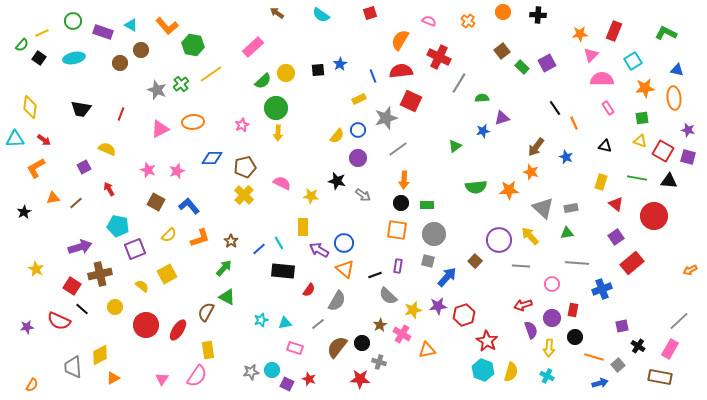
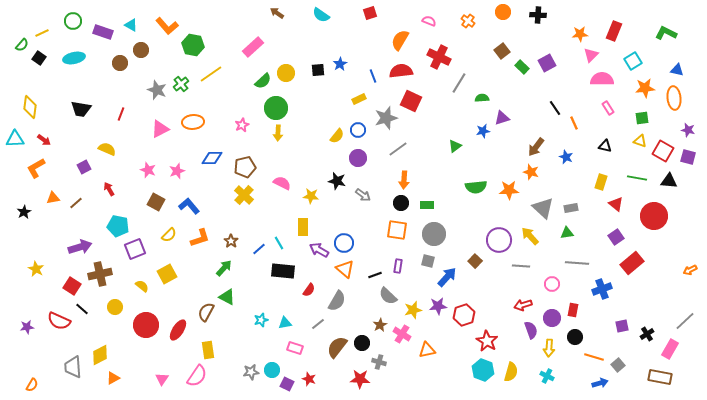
gray line at (679, 321): moved 6 px right
black cross at (638, 346): moved 9 px right, 12 px up; rotated 24 degrees clockwise
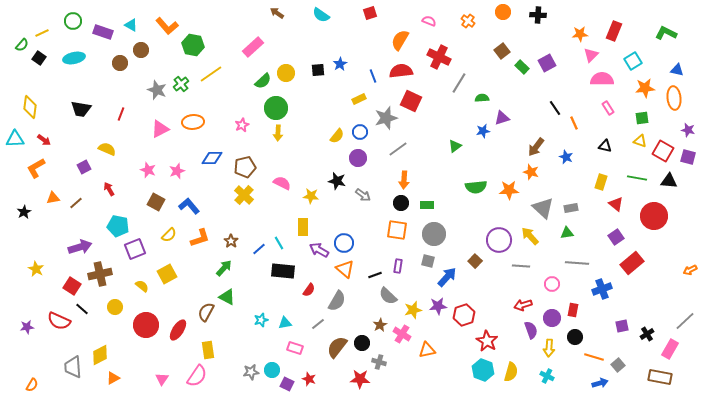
blue circle at (358, 130): moved 2 px right, 2 px down
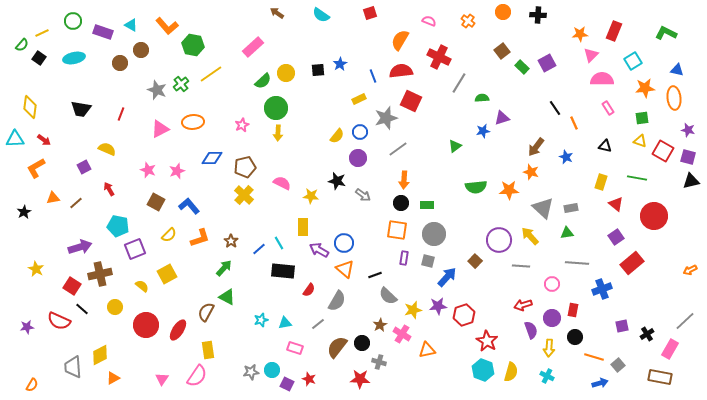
black triangle at (669, 181): moved 22 px right; rotated 18 degrees counterclockwise
purple rectangle at (398, 266): moved 6 px right, 8 px up
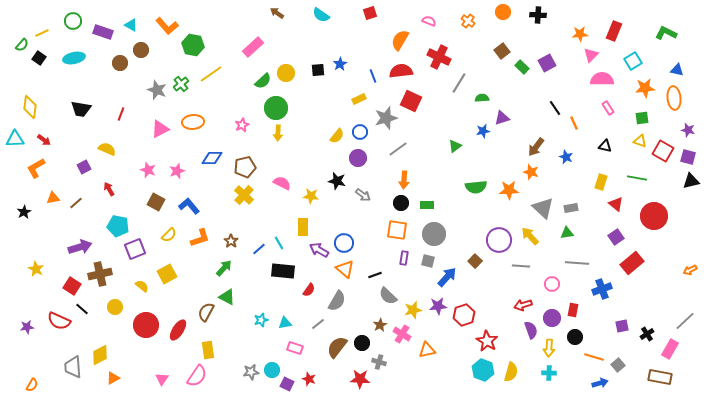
cyan cross at (547, 376): moved 2 px right, 3 px up; rotated 24 degrees counterclockwise
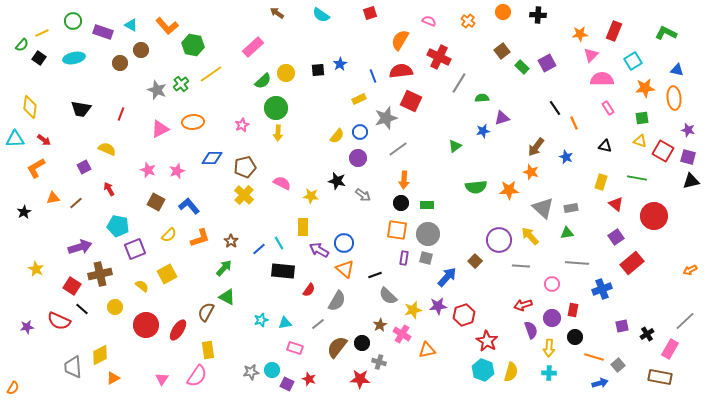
gray circle at (434, 234): moved 6 px left
gray square at (428, 261): moved 2 px left, 3 px up
orange semicircle at (32, 385): moved 19 px left, 3 px down
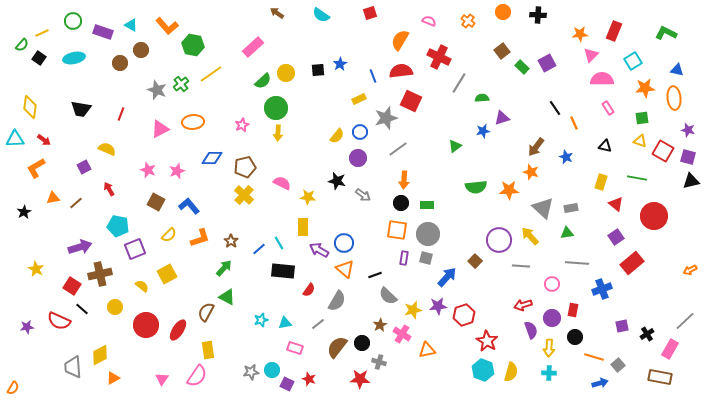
yellow star at (311, 196): moved 3 px left, 1 px down
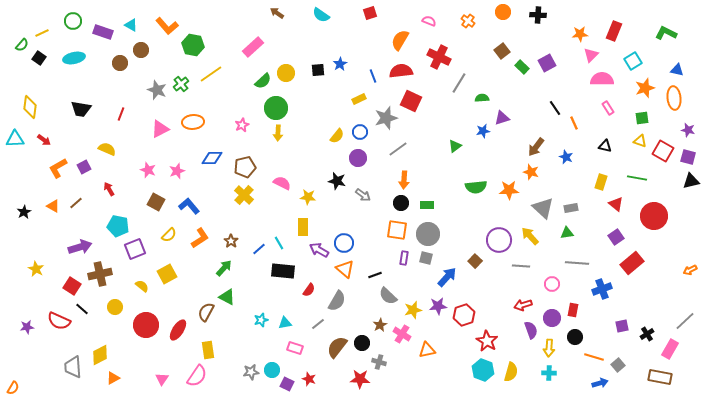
orange star at (645, 88): rotated 12 degrees counterclockwise
orange L-shape at (36, 168): moved 22 px right
orange triangle at (53, 198): moved 8 px down; rotated 40 degrees clockwise
orange L-shape at (200, 238): rotated 15 degrees counterclockwise
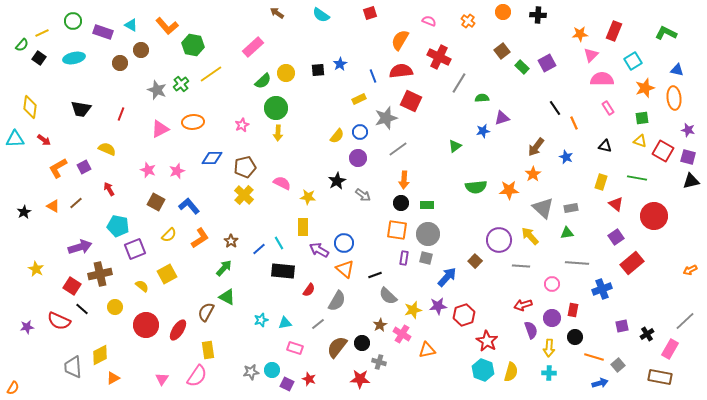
orange star at (531, 172): moved 2 px right, 2 px down; rotated 21 degrees clockwise
black star at (337, 181): rotated 30 degrees clockwise
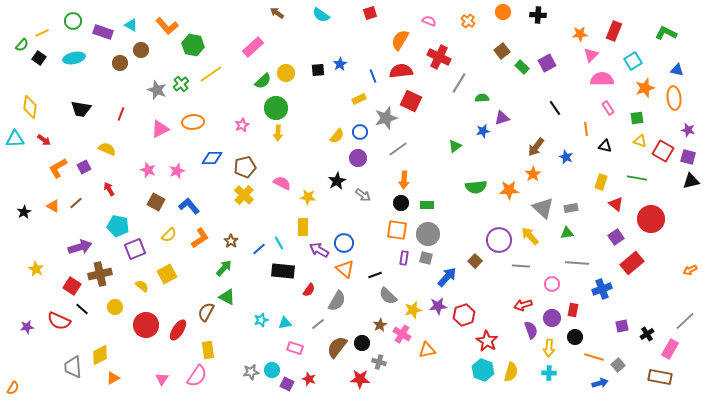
green square at (642, 118): moved 5 px left
orange line at (574, 123): moved 12 px right, 6 px down; rotated 16 degrees clockwise
red circle at (654, 216): moved 3 px left, 3 px down
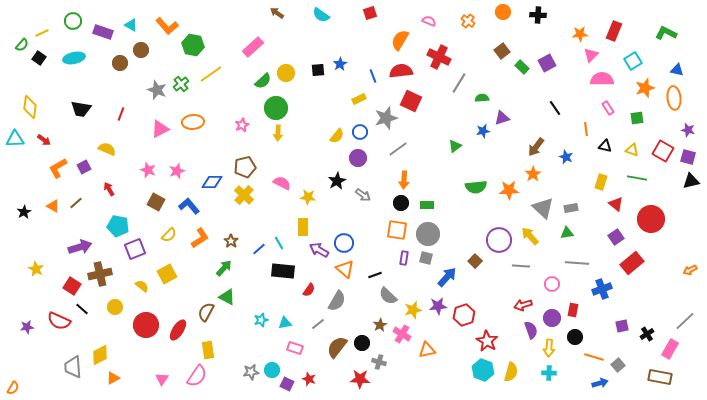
yellow triangle at (640, 141): moved 8 px left, 9 px down
blue diamond at (212, 158): moved 24 px down
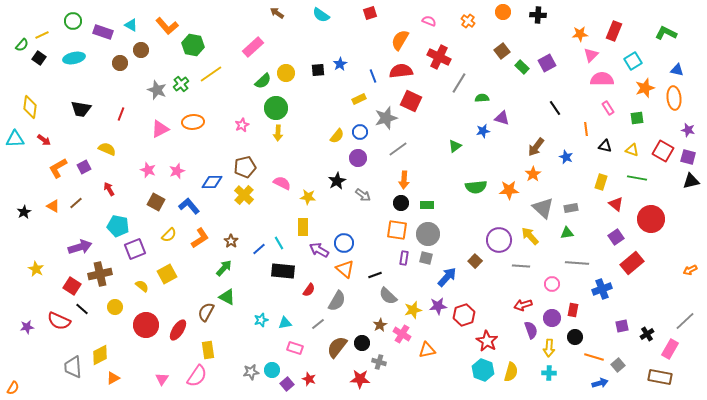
yellow line at (42, 33): moved 2 px down
purple triangle at (502, 118): rotated 35 degrees clockwise
purple square at (287, 384): rotated 24 degrees clockwise
